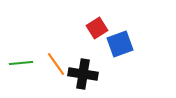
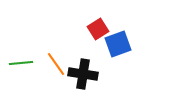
red square: moved 1 px right, 1 px down
blue square: moved 2 px left
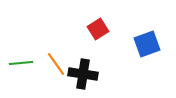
blue square: moved 29 px right
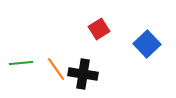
red square: moved 1 px right
blue square: rotated 24 degrees counterclockwise
orange line: moved 5 px down
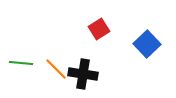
green line: rotated 10 degrees clockwise
orange line: rotated 10 degrees counterclockwise
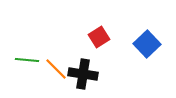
red square: moved 8 px down
green line: moved 6 px right, 3 px up
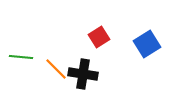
blue square: rotated 12 degrees clockwise
green line: moved 6 px left, 3 px up
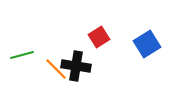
green line: moved 1 px right, 2 px up; rotated 20 degrees counterclockwise
black cross: moved 7 px left, 8 px up
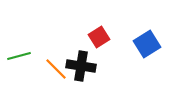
green line: moved 3 px left, 1 px down
black cross: moved 5 px right
